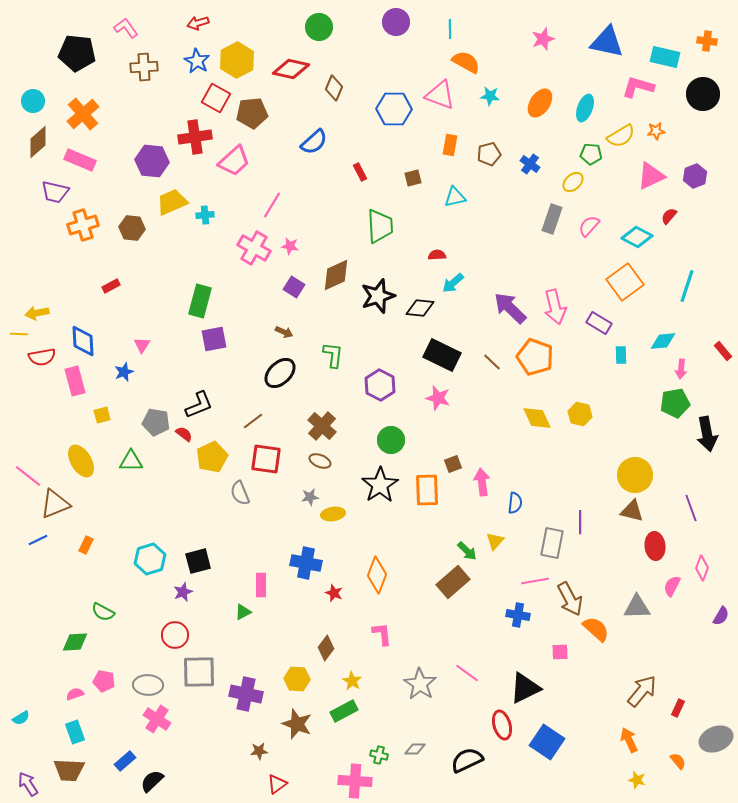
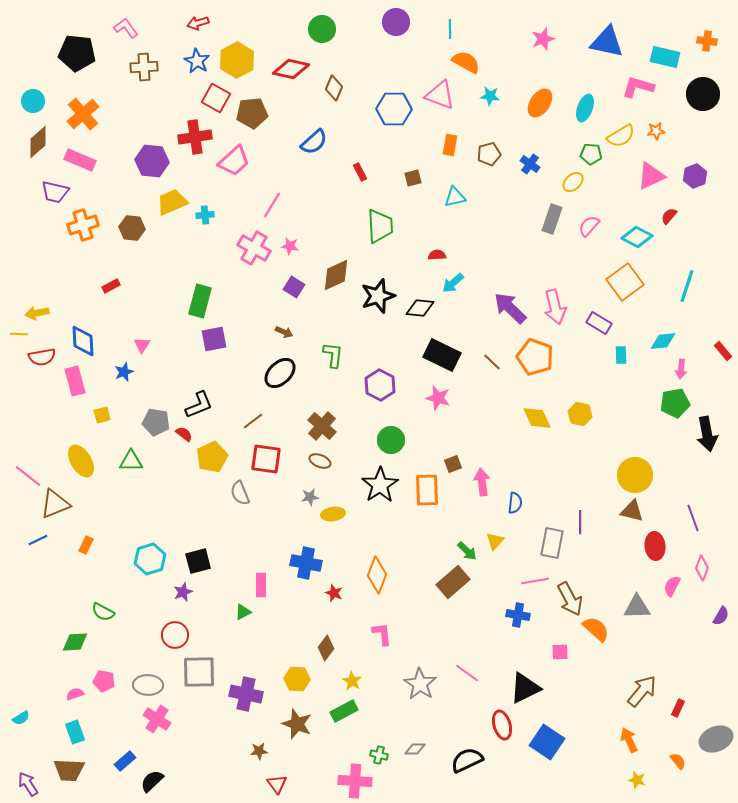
green circle at (319, 27): moved 3 px right, 2 px down
purple line at (691, 508): moved 2 px right, 10 px down
red triangle at (277, 784): rotated 30 degrees counterclockwise
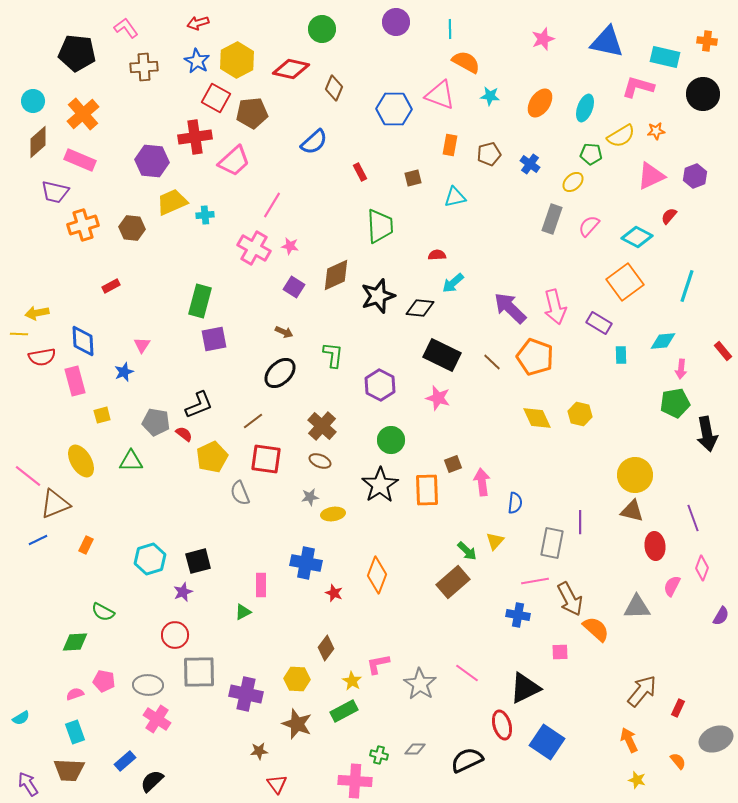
pink L-shape at (382, 634): moved 4 px left, 30 px down; rotated 95 degrees counterclockwise
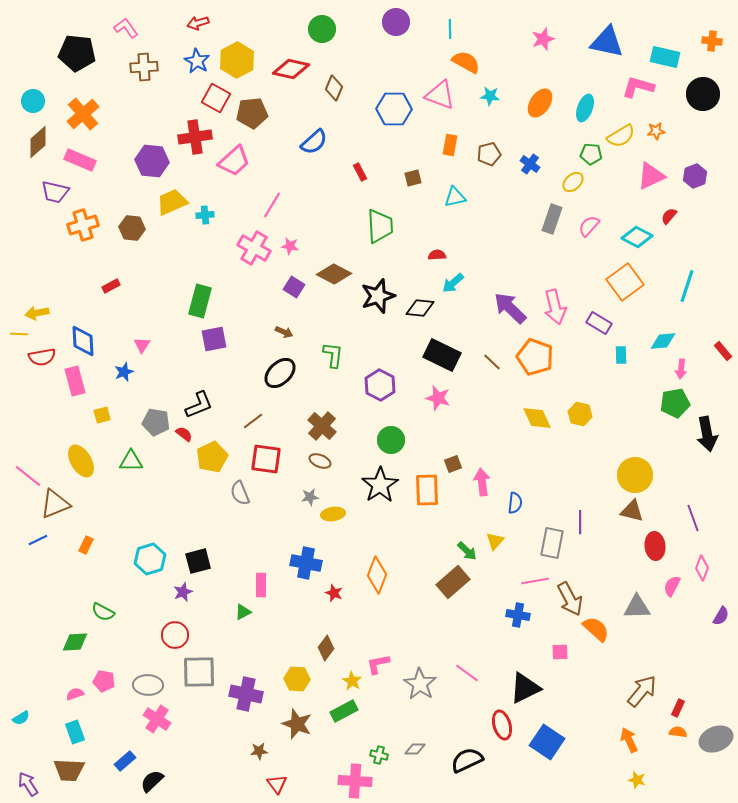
orange cross at (707, 41): moved 5 px right
brown diamond at (336, 275): moved 2 px left, 1 px up; rotated 52 degrees clockwise
orange semicircle at (678, 761): moved 29 px up; rotated 42 degrees counterclockwise
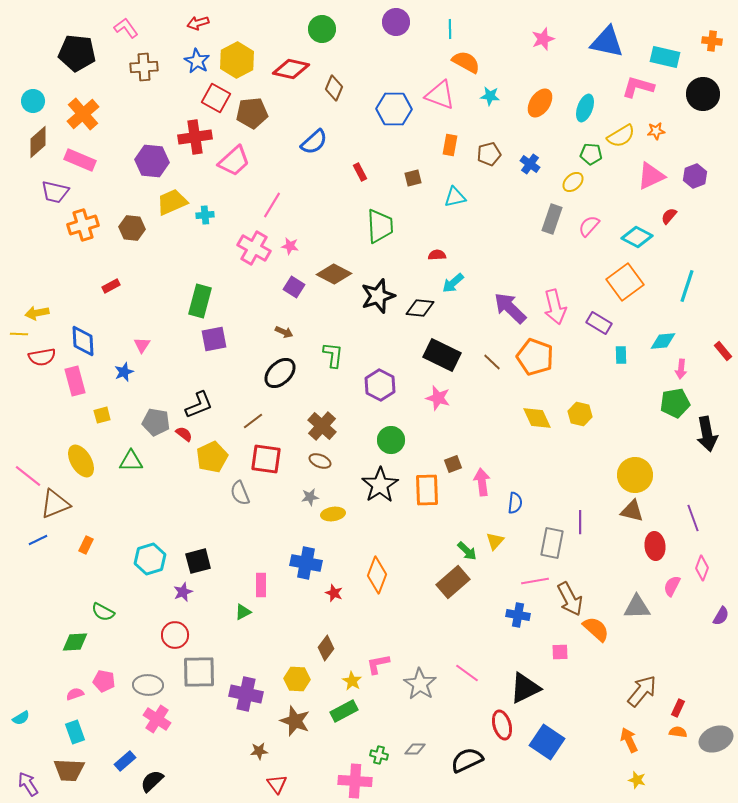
brown star at (297, 724): moved 2 px left, 3 px up
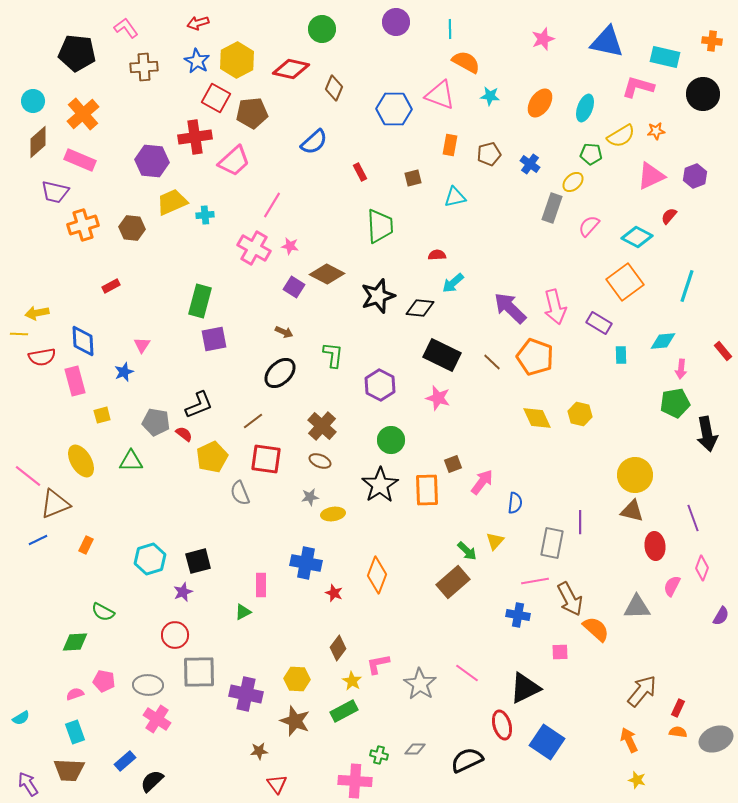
gray rectangle at (552, 219): moved 11 px up
brown diamond at (334, 274): moved 7 px left
pink arrow at (482, 482): rotated 44 degrees clockwise
brown diamond at (326, 648): moved 12 px right
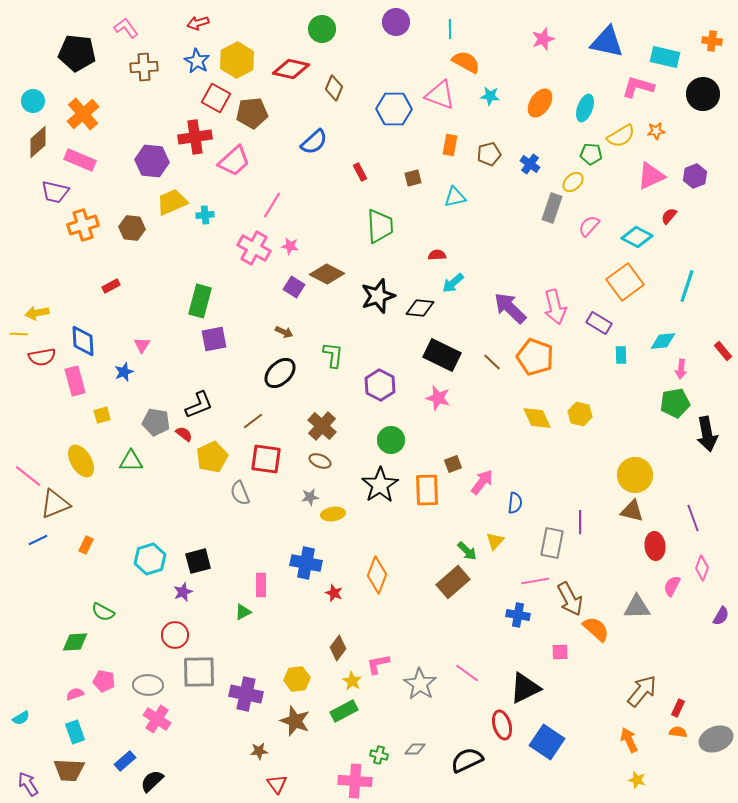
yellow hexagon at (297, 679): rotated 10 degrees counterclockwise
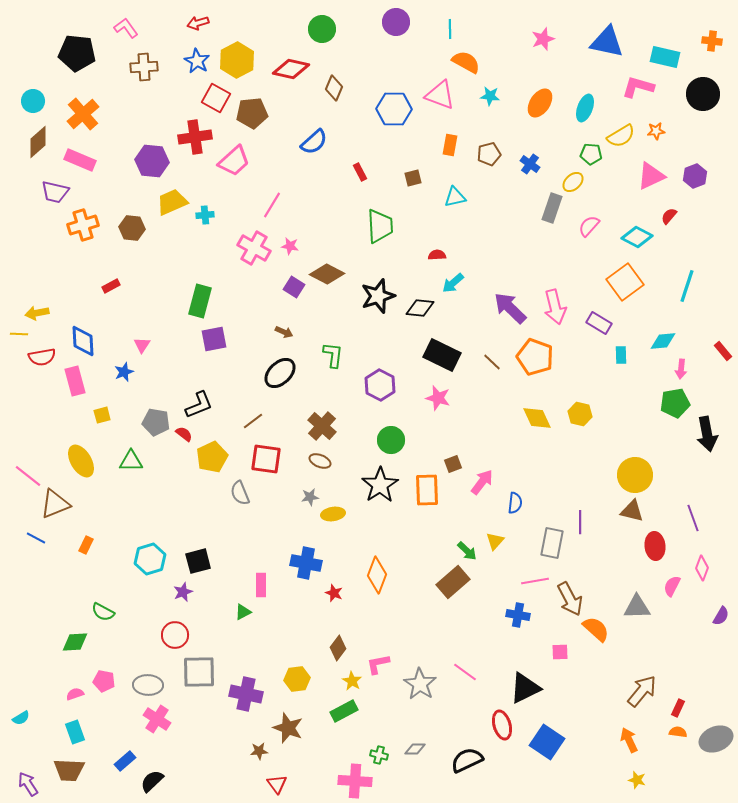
blue line at (38, 540): moved 2 px left, 2 px up; rotated 54 degrees clockwise
pink line at (467, 673): moved 2 px left, 1 px up
brown star at (295, 721): moved 7 px left, 7 px down
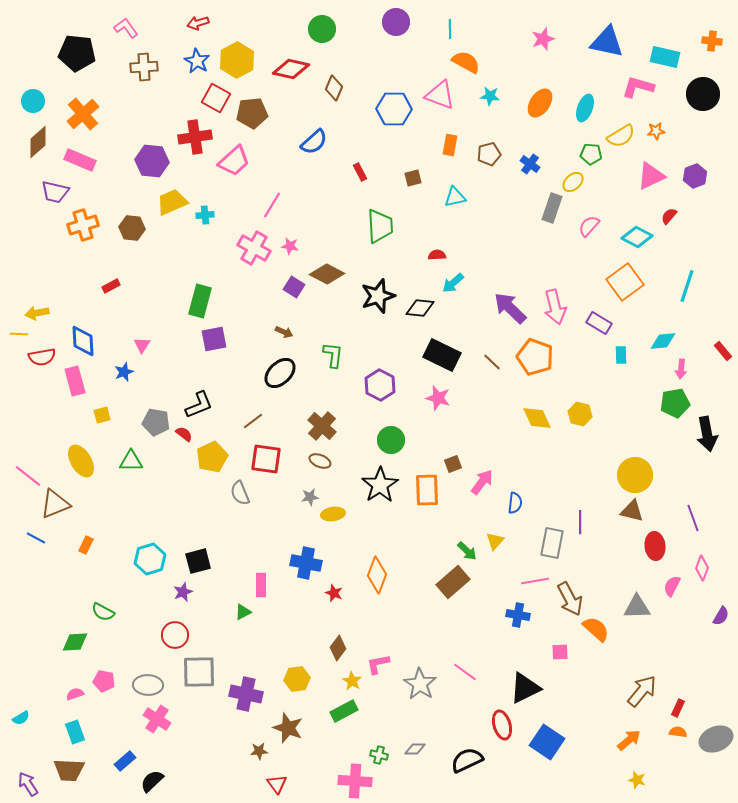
orange arrow at (629, 740): rotated 75 degrees clockwise
